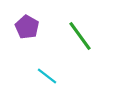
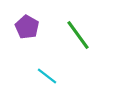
green line: moved 2 px left, 1 px up
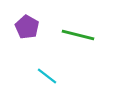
green line: rotated 40 degrees counterclockwise
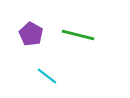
purple pentagon: moved 4 px right, 7 px down
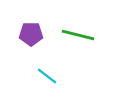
purple pentagon: rotated 30 degrees counterclockwise
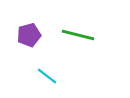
purple pentagon: moved 2 px left, 1 px down; rotated 15 degrees counterclockwise
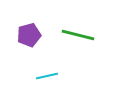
cyan line: rotated 50 degrees counterclockwise
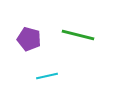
purple pentagon: moved 4 px down; rotated 30 degrees clockwise
